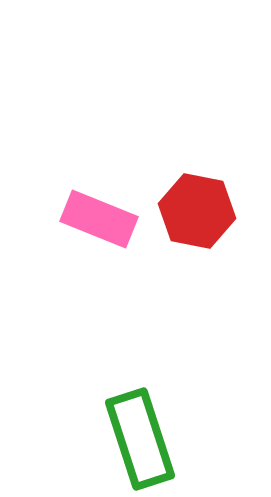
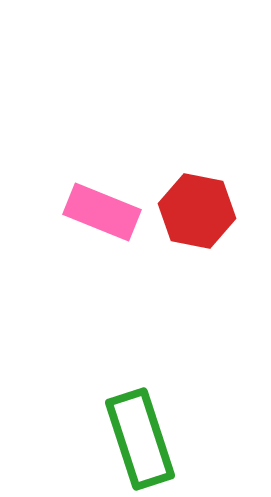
pink rectangle: moved 3 px right, 7 px up
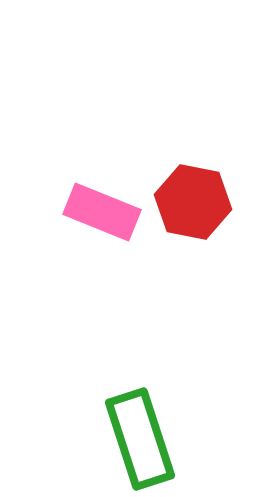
red hexagon: moved 4 px left, 9 px up
